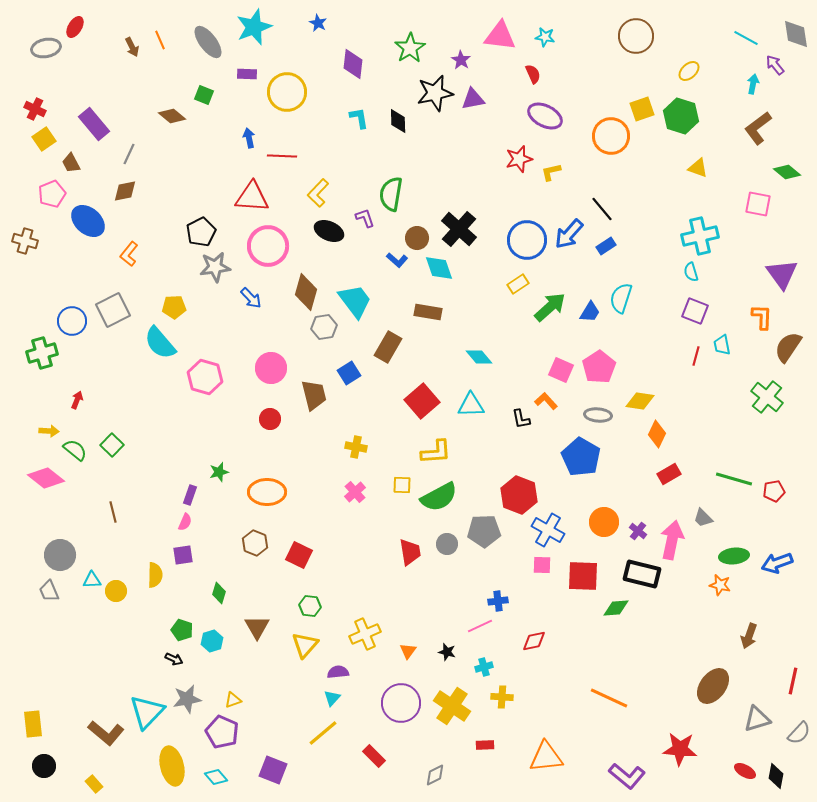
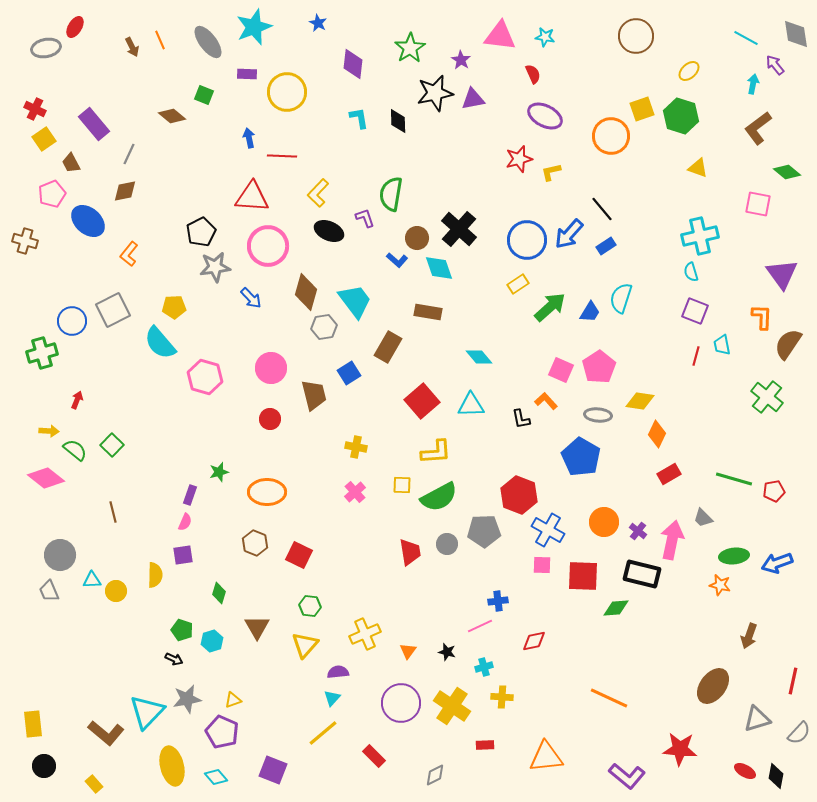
brown semicircle at (788, 347): moved 3 px up
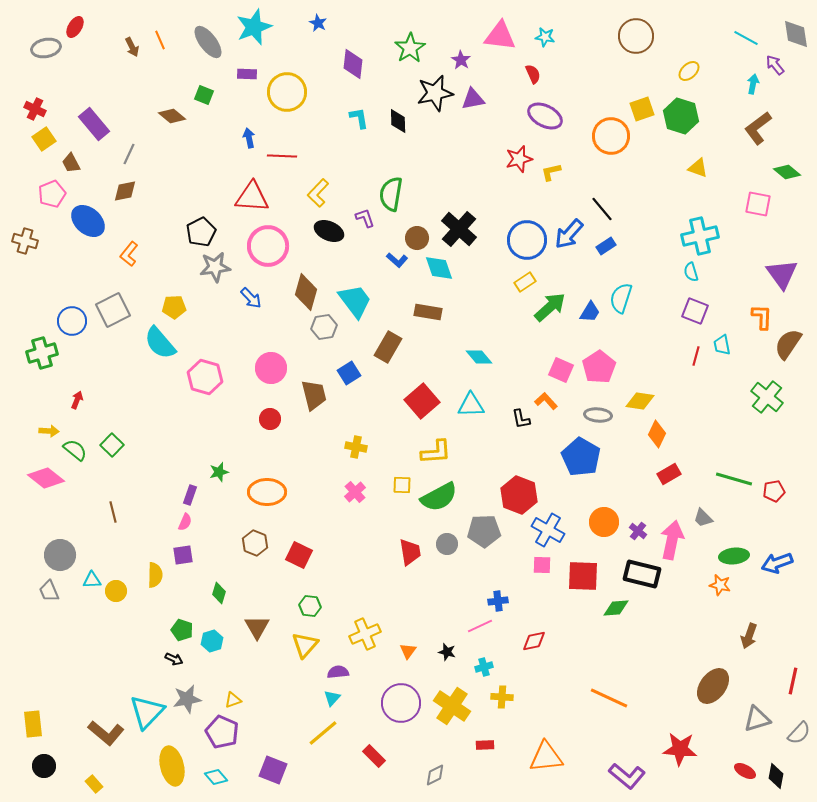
yellow rectangle at (518, 284): moved 7 px right, 2 px up
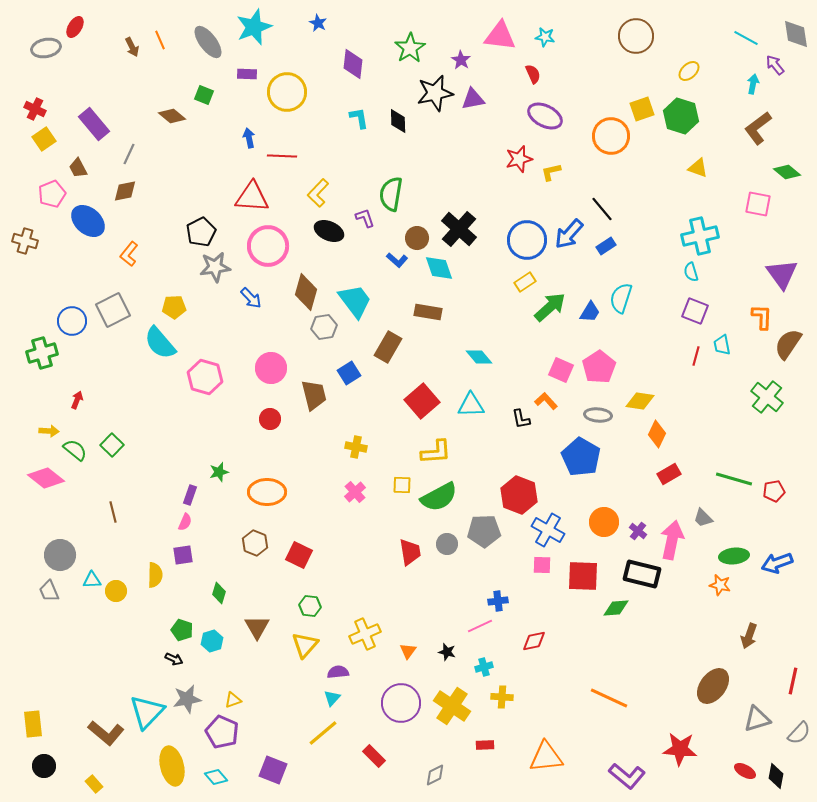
brown trapezoid at (71, 163): moved 7 px right, 5 px down
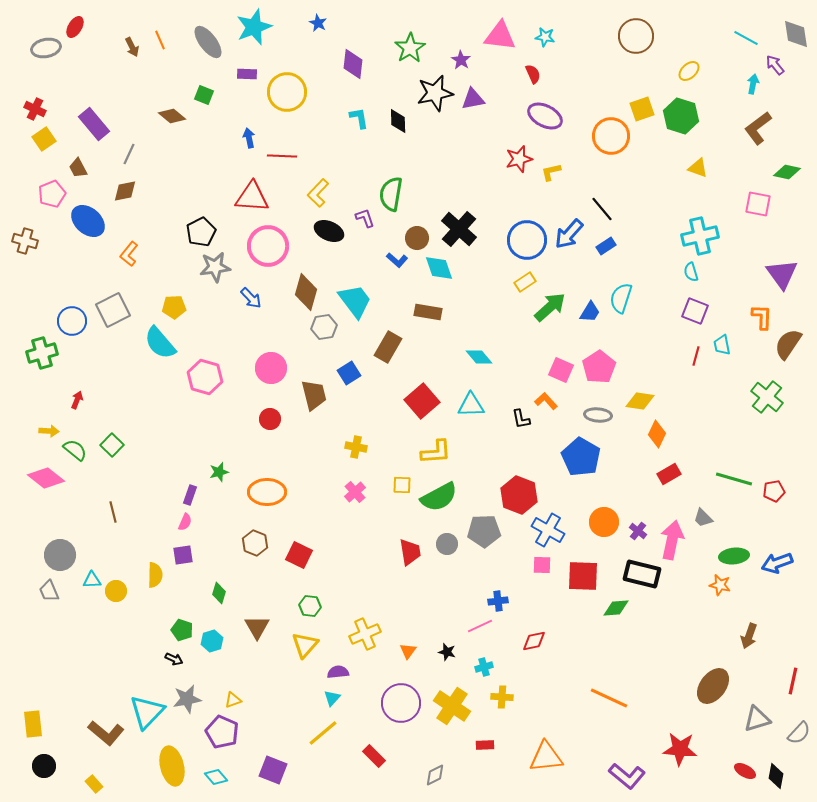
green diamond at (787, 172): rotated 28 degrees counterclockwise
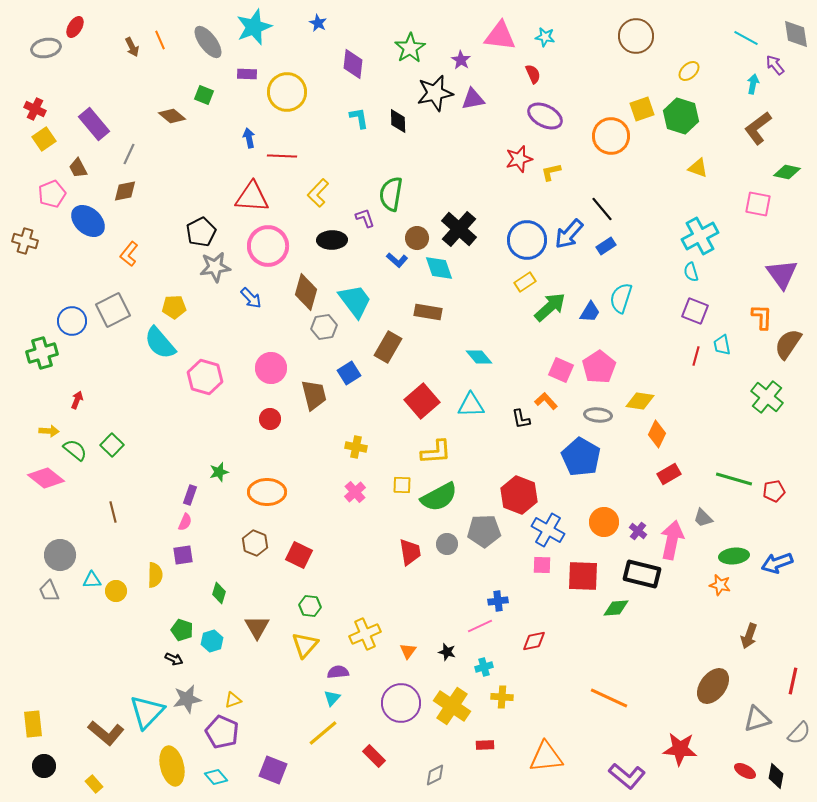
black ellipse at (329, 231): moved 3 px right, 9 px down; rotated 24 degrees counterclockwise
cyan cross at (700, 236): rotated 15 degrees counterclockwise
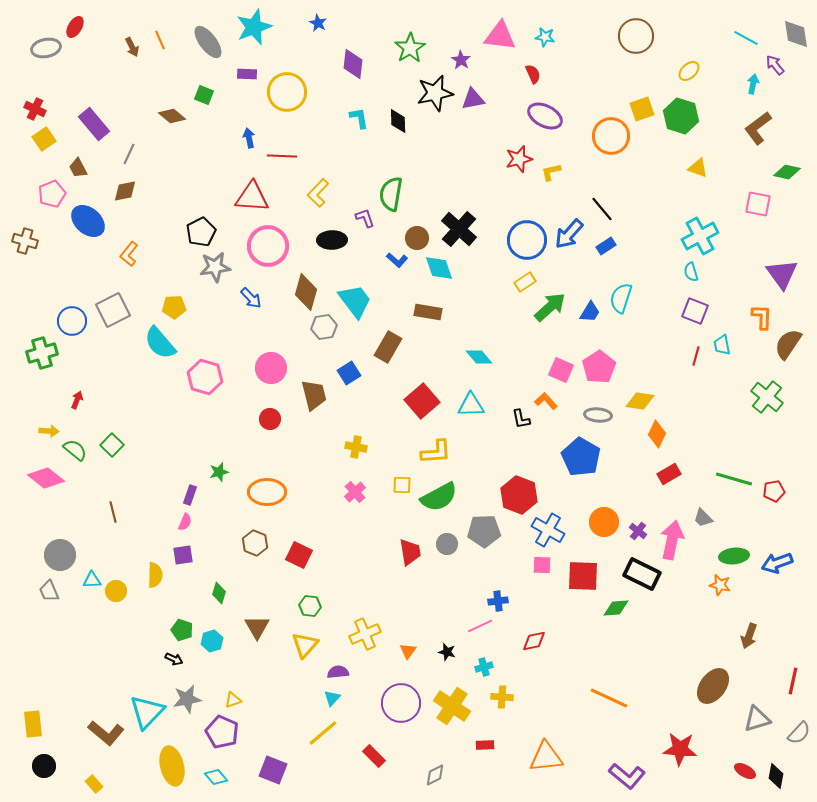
black rectangle at (642, 574): rotated 12 degrees clockwise
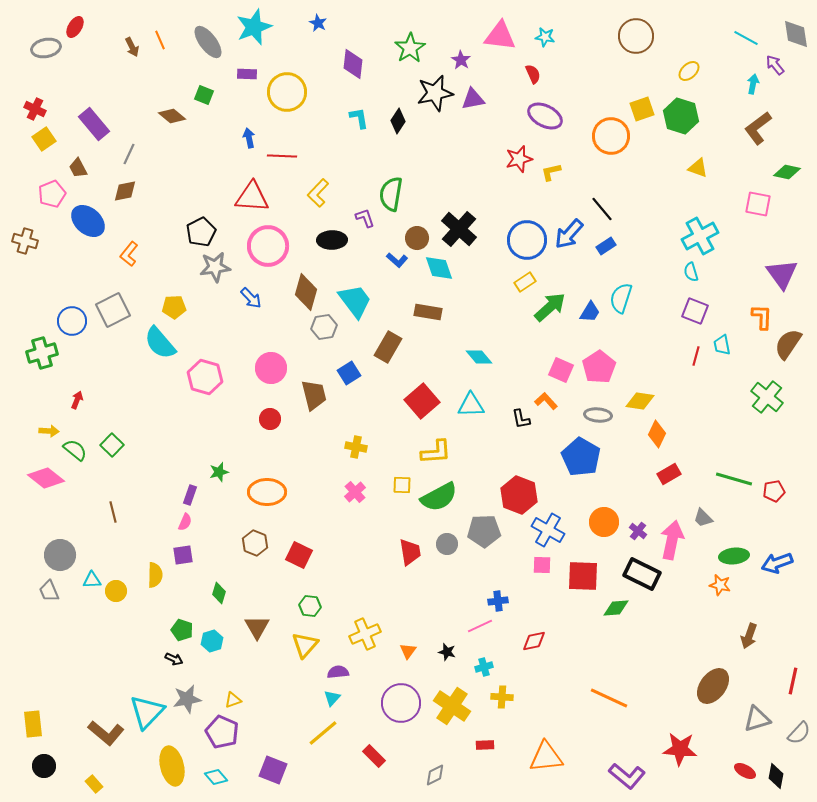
black diamond at (398, 121): rotated 35 degrees clockwise
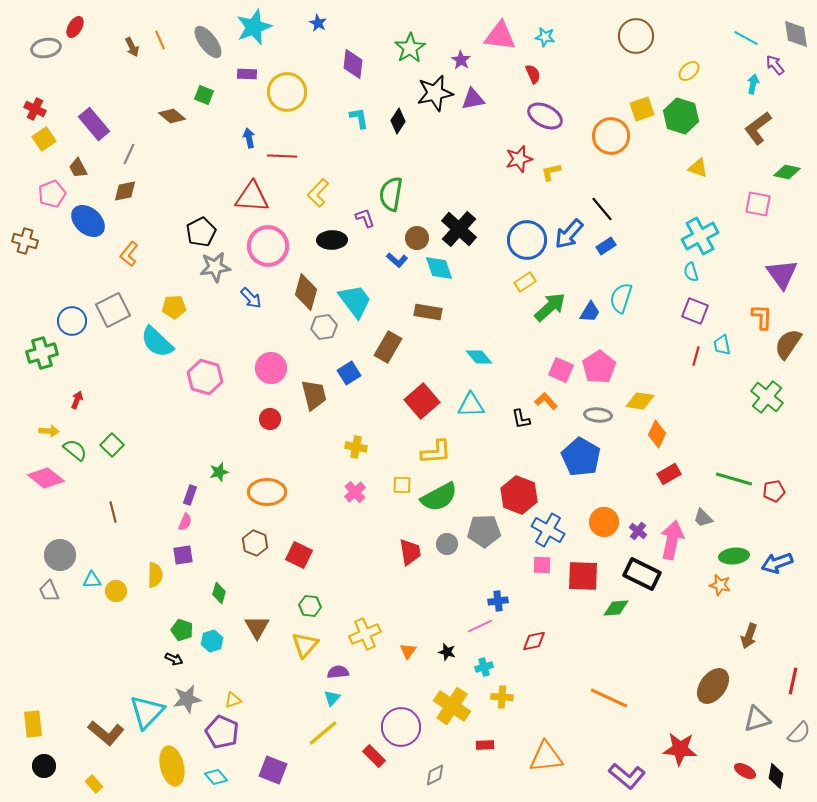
cyan semicircle at (160, 343): moved 3 px left, 1 px up; rotated 6 degrees counterclockwise
purple circle at (401, 703): moved 24 px down
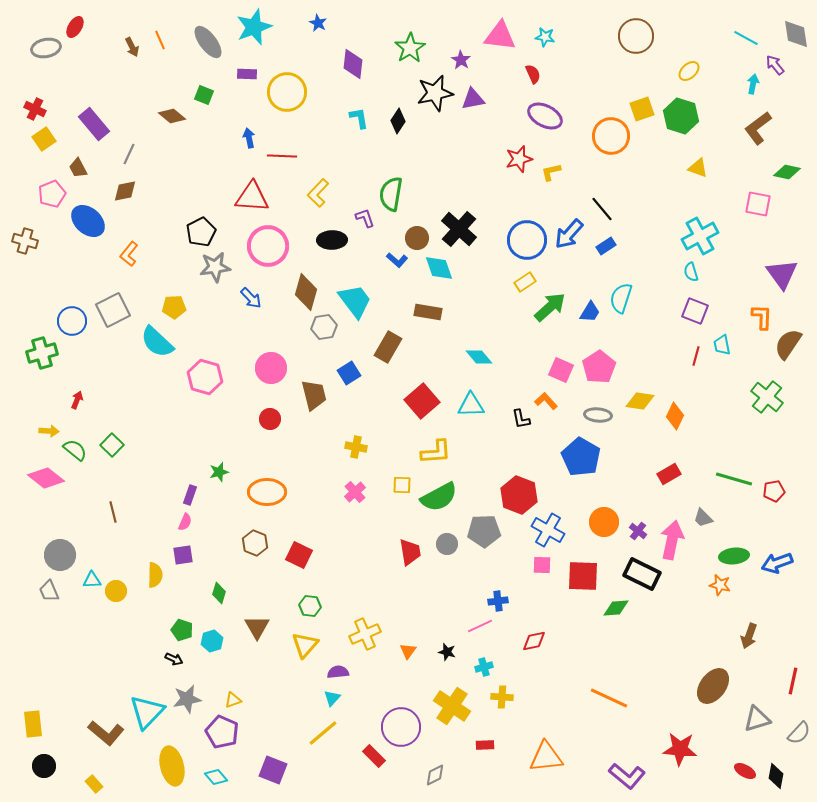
orange diamond at (657, 434): moved 18 px right, 18 px up
